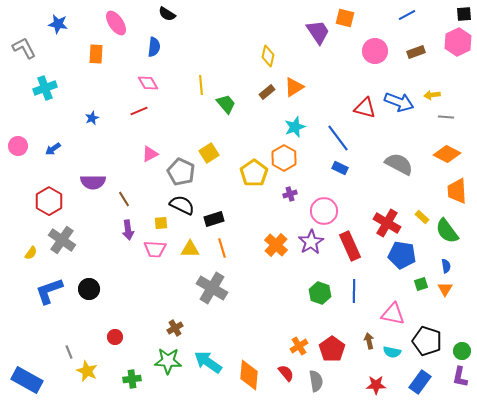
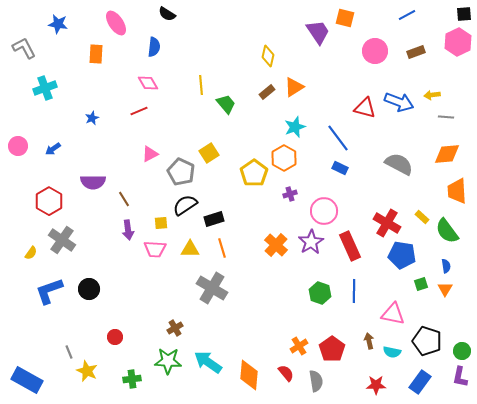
orange diamond at (447, 154): rotated 32 degrees counterclockwise
black semicircle at (182, 205): moved 3 px right; rotated 60 degrees counterclockwise
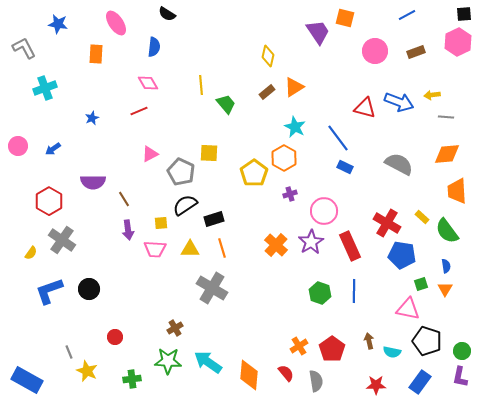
cyan star at (295, 127): rotated 25 degrees counterclockwise
yellow square at (209, 153): rotated 36 degrees clockwise
blue rectangle at (340, 168): moved 5 px right, 1 px up
pink triangle at (393, 314): moved 15 px right, 5 px up
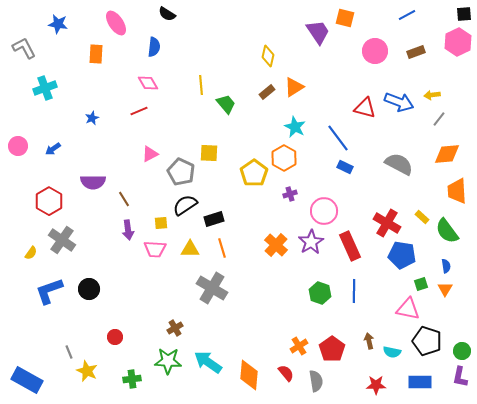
gray line at (446, 117): moved 7 px left, 2 px down; rotated 56 degrees counterclockwise
blue rectangle at (420, 382): rotated 55 degrees clockwise
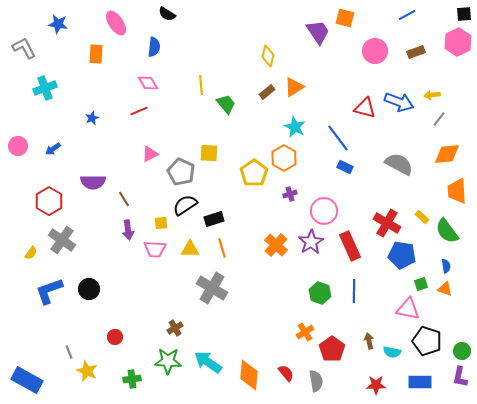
orange triangle at (445, 289): rotated 42 degrees counterclockwise
orange cross at (299, 346): moved 6 px right, 14 px up
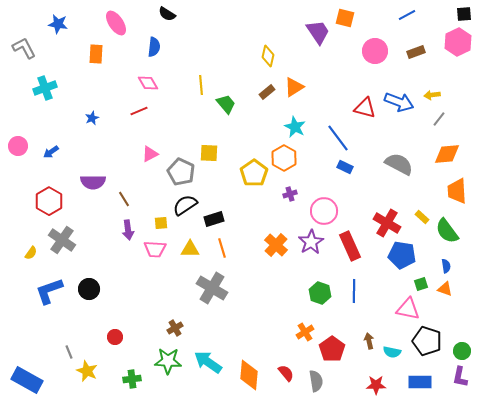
blue arrow at (53, 149): moved 2 px left, 3 px down
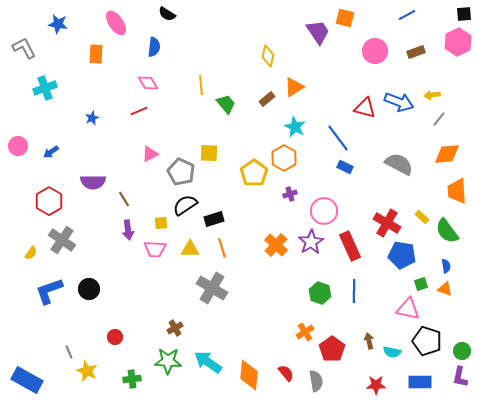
brown rectangle at (267, 92): moved 7 px down
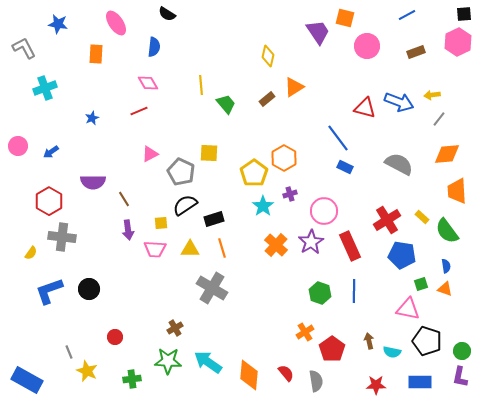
pink circle at (375, 51): moved 8 px left, 5 px up
cyan star at (295, 127): moved 32 px left, 79 px down; rotated 10 degrees clockwise
red cross at (387, 223): moved 3 px up; rotated 28 degrees clockwise
gray cross at (62, 240): moved 3 px up; rotated 28 degrees counterclockwise
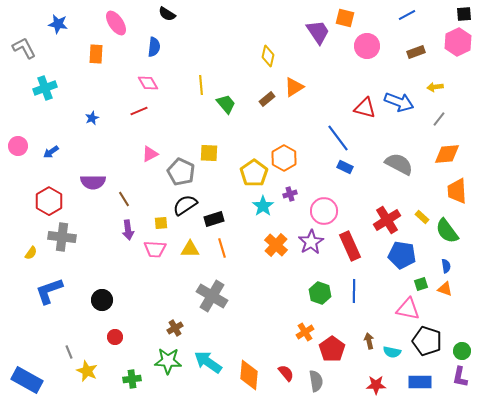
yellow arrow at (432, 95): moved 3 px right, 8 px up
gray cross at (212, 288): moved 8 px down
black circle at (89, 289): moved 13 px right, 11 px down
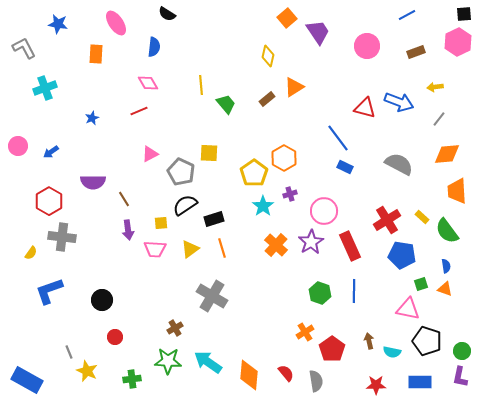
orange square at (345, 18): moved 58 px left; rotated 36 degrees clockwise
yellow triangle at (190, 249): rotated 36 degrees counterclockwise
